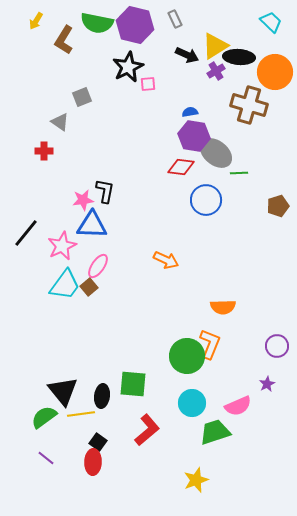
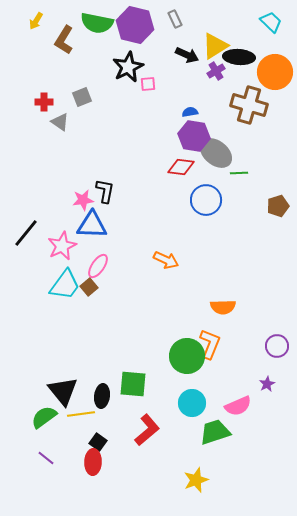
red cross at (44, 151): moved 49 px up
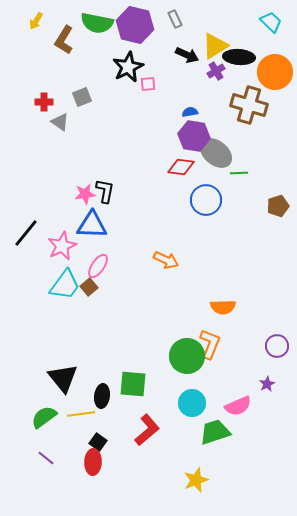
pink star at (83, 200): moved 2 px right, 6 px up
black triangle at (63, 391): moved 13 px up
